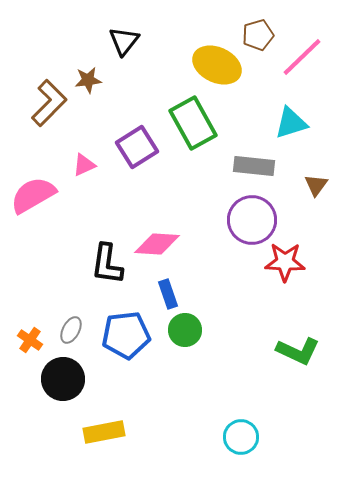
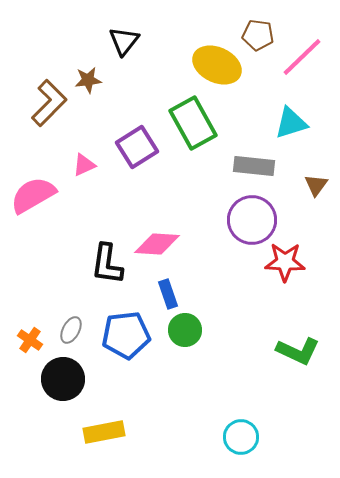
brown pentagon: rotated 24 degrees clockwise
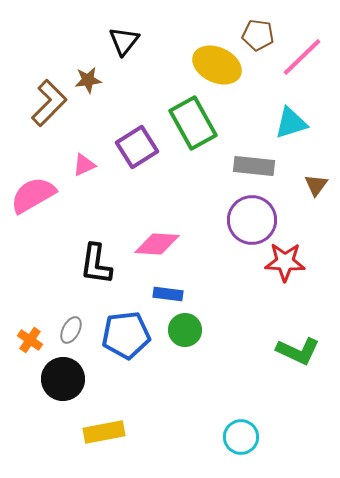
black L-shape: moved 11 px left
blue rectangle: rotated 64 degrees counterclockwise
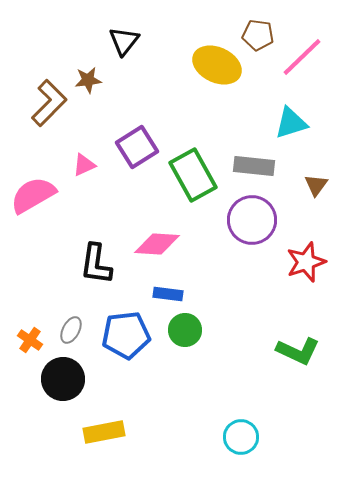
green rectangle: moved 52 px down
red star: moved 21 px right; rotated 21 degrees counterclockwise
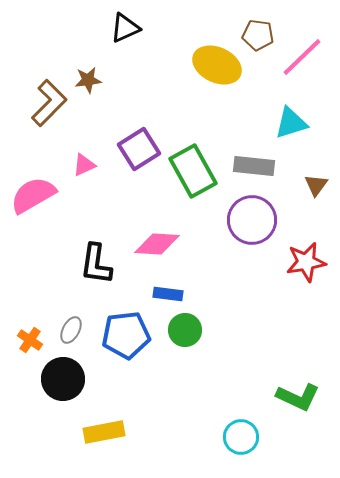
black triangle: moved 1 px right, 13 px up; rotated 28 degrees clockwise
purple square: moved 2 px right, 2 px down
green rectangle: moved 4 px up
red star: rotated 9 degrees clockwise
green L-shape: moved 46 px down
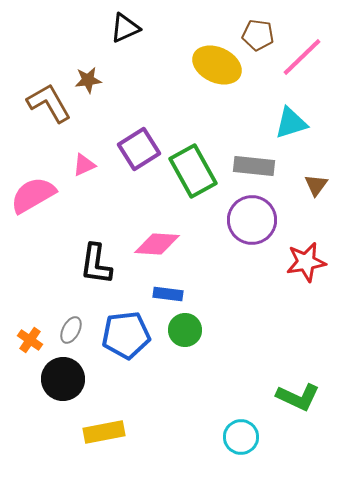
brown L-shape: rotated 75 degrees counterclockwise
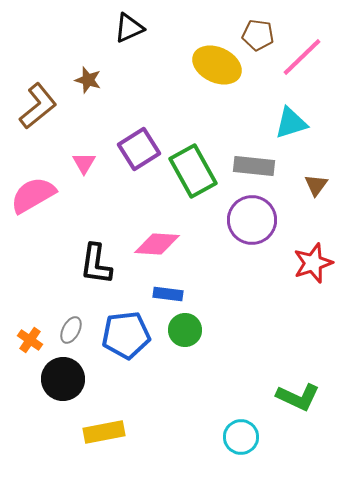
black triangle: moved 4 px right
brown star: rotated 24 degrees clockwise
brown L-shape: moved 11 px left, 3 px down; rotated 81 degrees clockwise
pink triangle: moved 2 px up; rotated 35 degrees counterclockwise
red star: moved 7 px right, 1 px down; rotated 9 degrees counterclockwise
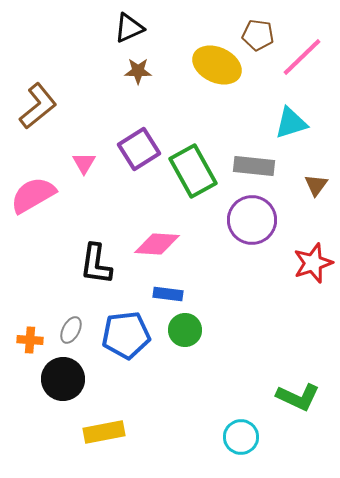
brown star: moved 50 px right, 9 px up; rotated 16 degrees counterclockwise
orange cross: rotated 30 degrees counterclockwise
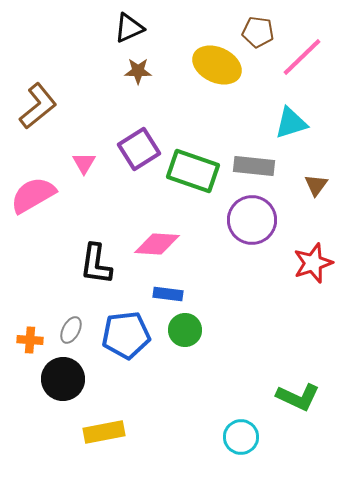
brown pentagon: moved 3 px up
green rectangle: rotated 42 degrees counterclockwise
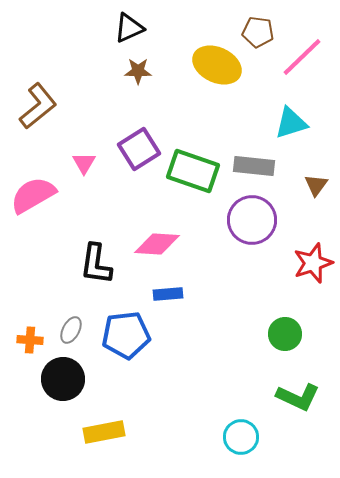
blue rectangle: rotated 12 degrees counterclockwise
green circle: moved 100 px right, 4 px down
